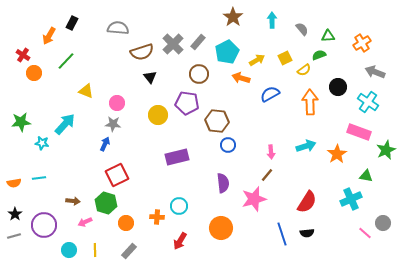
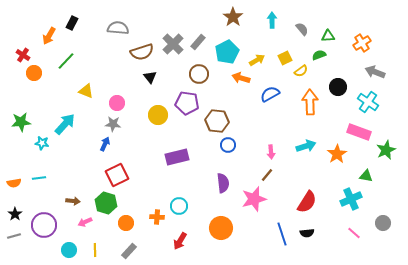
yellow semicircle at (304, 70): moved 3 px left, 1 px down
pink line at (365, 233): moved 11 px left
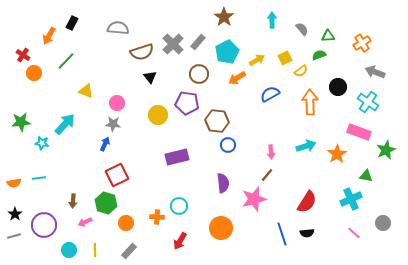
brown star at (233, 17): moved 9 px left
orange arrow at (241, 78): moved 4 px left; rotated 48 degrees counterclockwise
brown arrow at (73, 201): rotated 88 degrees clockwise
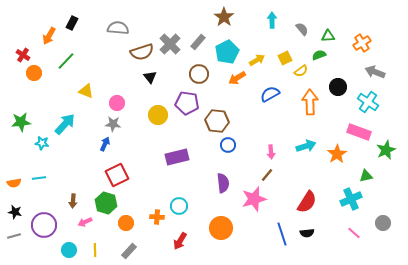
gray cross at (173, 44): moved 3 px left
green triangle at (366, 176): rotated 24 degrees counterclockwise
black star at (15, 214): moved 2 px up; rotated 24 degrees counterclockwise
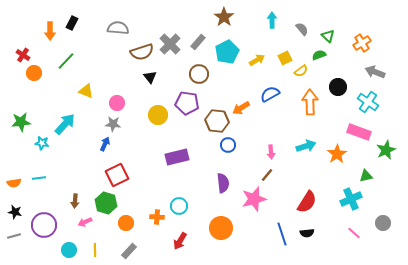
orange arrow at (49, 36): moved 1 px right, 5 px up; rotated 30 degrees counterclockwise
green triangle at (328, 36): rotated 48 degrees clockwise
orange arrow at (237, 78): moved 4 px right, 30 px down
brown arrow at (73, 201): moved 2 px right
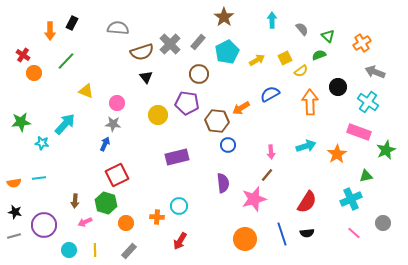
black triangle at (150, 77): moved 4 px left
orange circle at (221, 228): moved 24 px right, 11 px down
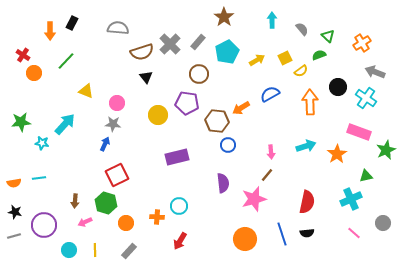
cyan cross at (368, 102): moved 2 px left, 4 px up
red semicircle at (307, 202): rotated 20 degrees counterclockwise
